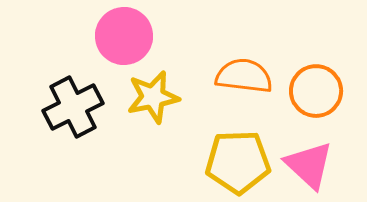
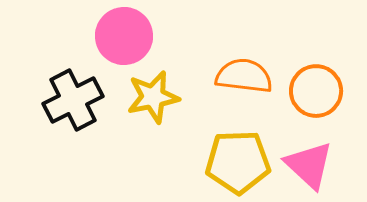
black cross: moved 7 px up
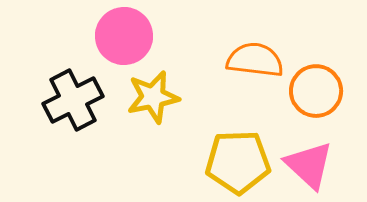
orange semicircle: moved 11 px right, 16 px up
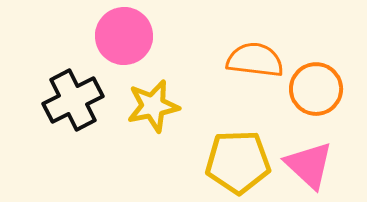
orange circle: moved 2 px up
yellow star: moved 9 px down
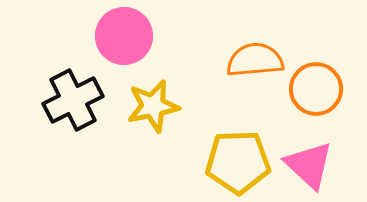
orange semicircle: rotated 12 degrees counterclockwise
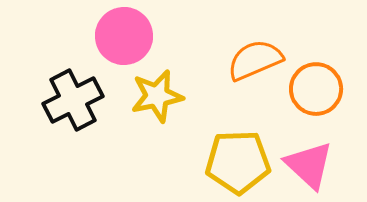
orange semicircle: rotated 18 degrees counterclockwise
yellow star: moved 4 px right, 10 px up
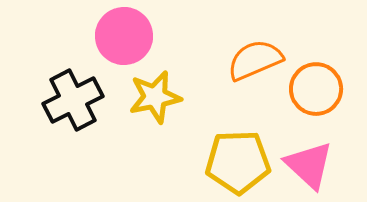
yellow star: moved 2 px left, 1 px down
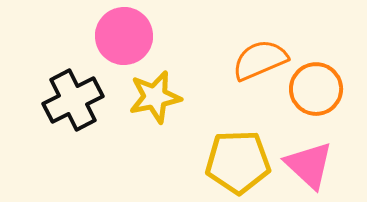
orange semicircle: moved 5 px right
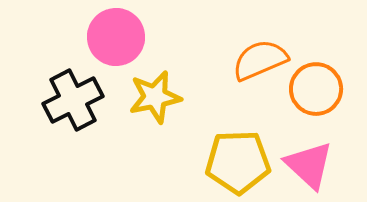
pink circle: moved 8 px left, 1 px down
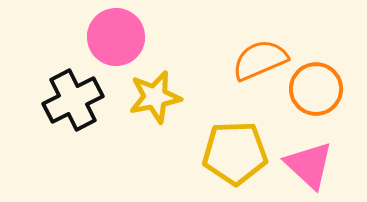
yellow pentagon: moved 3 px left, 9 px up
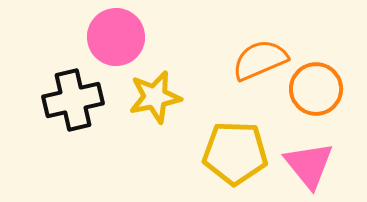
black cross: rotated 14 degrees clockwise
yellow pentagon: rotated 4 degrees clockwise
pink triangle: rotated 8 degrees clockwise
